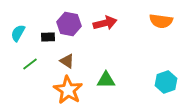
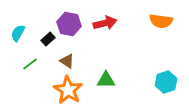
black rectangle: moved 2 px down; rotated 40 degrees counterclockwise
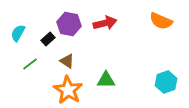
orange semicircle: rotated 15 degrees clockwise
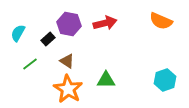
cyan hexagon: moved 1 px left, 2 px up
orange star: moved 1 px up
